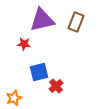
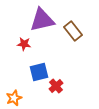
brown rectangle: moved 3 px left, 9 px down; rotated 60 degrees counterclockwise
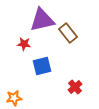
brown rectangle: moved 5 px left, 2 px down
blue square: moved 3 px right, 6 px up
red cross: moved 19 px right, 1 px down
orange star: rotated 14 degrees clockwise
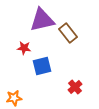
red star: moved 4 px down
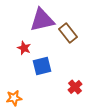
red star: rotated 16 degrees clockwise
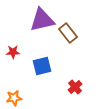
red star: moved 11 px left, 4 px down; rotated 24 degrees counterclockwise
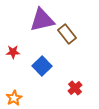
brown rectangle: moved 1 px left, 1 px down
blue square: rotated 30 degrees counterclockwise
red cross: moved 1 px down
orange star: rotated 21 degrees counterclockwise
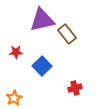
red star: moved 3 px right
red cross: rotated 24 degrees clockwise
